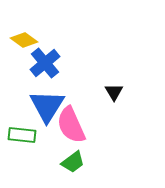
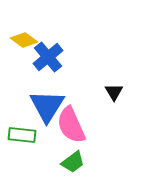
blue cross: moved 3 px right, 6 px up
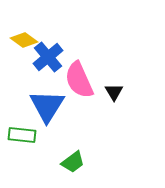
pink semicircle: moved 8 px right, 45 px up
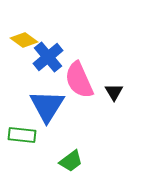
green trapezoid: moved 2 px left, 1 px up
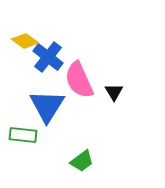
yellow diamond: moved 1 px right, 1 px down
blue cross: rotated 12 degrees counterclockwise
green rectangle: moved 1 px right
green trapezoid: moved 11 px right
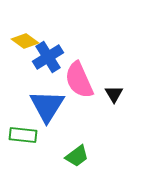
blue cross: rotated 20 degrees clockwise
black triangle: moved 2 px down
green trapezoid: moved 5 px left, 5 px up
